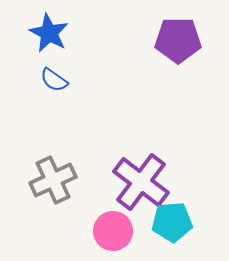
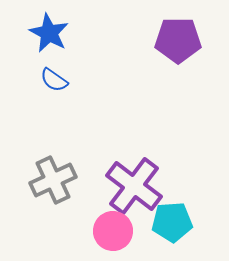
purple cross: moved 7 px left, 4 px down
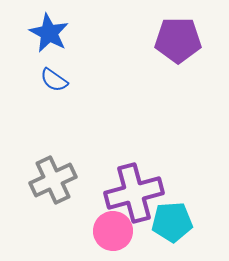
purple cross: moved 7 px down; rotated 38 degrees clockwise
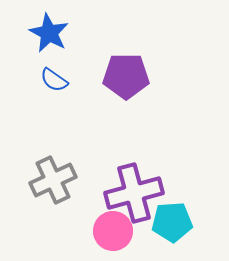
purple pentagon: moved 52 px left, 36 px down
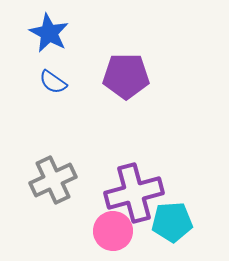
blue semicircle: moved 1 px left, 2 px down
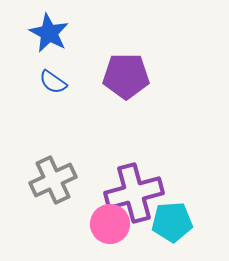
pink circle: moved 3 px left, 7 px up
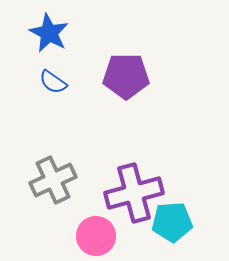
pink circle: moved 14 px left, 12 px down
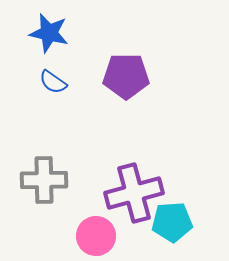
blue star: rotated 15 degrees counterclockwise
gray cross: moved 9 px left; rotated 24 degrees clockwise
